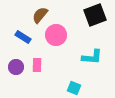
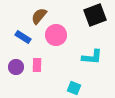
brown semicircle: moved 1 px left, 1 px down
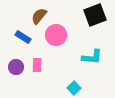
cyan square: rotated 24 degrees clockwise
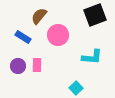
pink circle: moved 2 px right
purple circle: moved 2 px right, 1 px up
cyan square: moved 2 px right
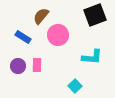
brown semicircle: moved 2 px right
cyan square: moved 1 px left, 2 px up
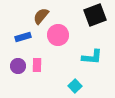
blue rectangle: rotated 49 degrees counterclockwise
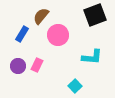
blue rectangle: moved 1 px left, 3 px up; rotated 42 degrees counterclockwise
pink rectangle: rotated 24 degrees clockwise
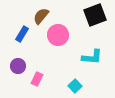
pink rectangle: moved 14 px down
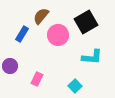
black square: moved 9 px left, 7 px down; rotated 10 degrees counterclockwise
purple circle: moved 8 px left
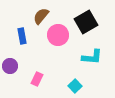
blue rectangle: moved 2 px down; rotated 42 degrees counterclockwise
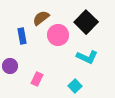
brown semicircle: moved 2 px down; rotated 12 degrees clockwise
black square: rotated 15 degrees counterclockwise
cyan L-shape: moved 5 px left; rotated 20 degrees clockwise
